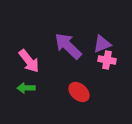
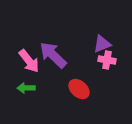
purple arrow: moved 15 px left, 9 px down
red ellipse: moved 3 px up
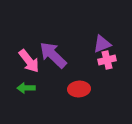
pink cross: rotated 24 degrees counterclockwise
red ellipse: rotated 45 degrees counterclockwise
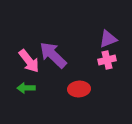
purple triangle: moved 6 px right, 5 px up
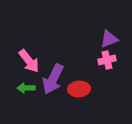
purple triangle: moved 1 px right
purple arrow: moved 24 px down; rotated 108 degrees counterclockwise
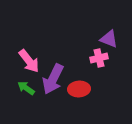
purple triangle: rotated 42 degrees clockwise
pink cross: moved 8 px left, 2 px up
green arrow: rotated 36 degrees clockwise
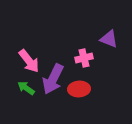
pink cross: moved 15 px left
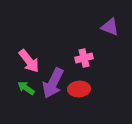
purple triangle: moved 1 px right, 12 px up
purple arrow: moved 4 px down
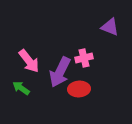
purple arrow: moved 7 px right, 11 px up
green arrow: moved 5 px left
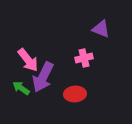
purple triangle: moved 9 px left, 2 px down
pink arrow: moved 1 px left, 1 px up
purple arrow: moved 17 px left, 5 px down
red ellipse: moved 4 px left, 5 px down
